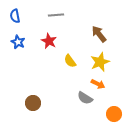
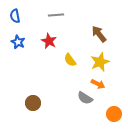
yellow semicircle: moved 1 px up
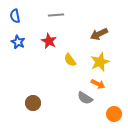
brown arrow: rotated 78 degrees counterclockwise
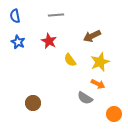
brown arrow: moved 7 px left, 2 px down
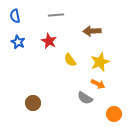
brown arrow: moved 5 px up; rotated 24 degrees clockwise
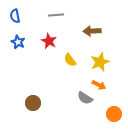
orange arrow: moved 1 px right, 1 px down
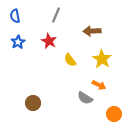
gray line: rotated 63 degrees counterclockwise
blue star: rotated 16 degrees clockwise
yellow star: moved 2 px right, 3 px up; rotated 18 degrees counterclockwise
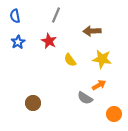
yellow star: rotated 24 degrees counterclockwise
orange arrow: rotated 56 degrees counterclockwise
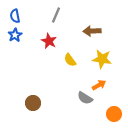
blue star: moved 3 px left, 7 px up
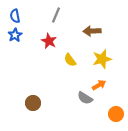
yellow star: rotated 24 degrees counterclockwise
orange circle: moved 2 px right
